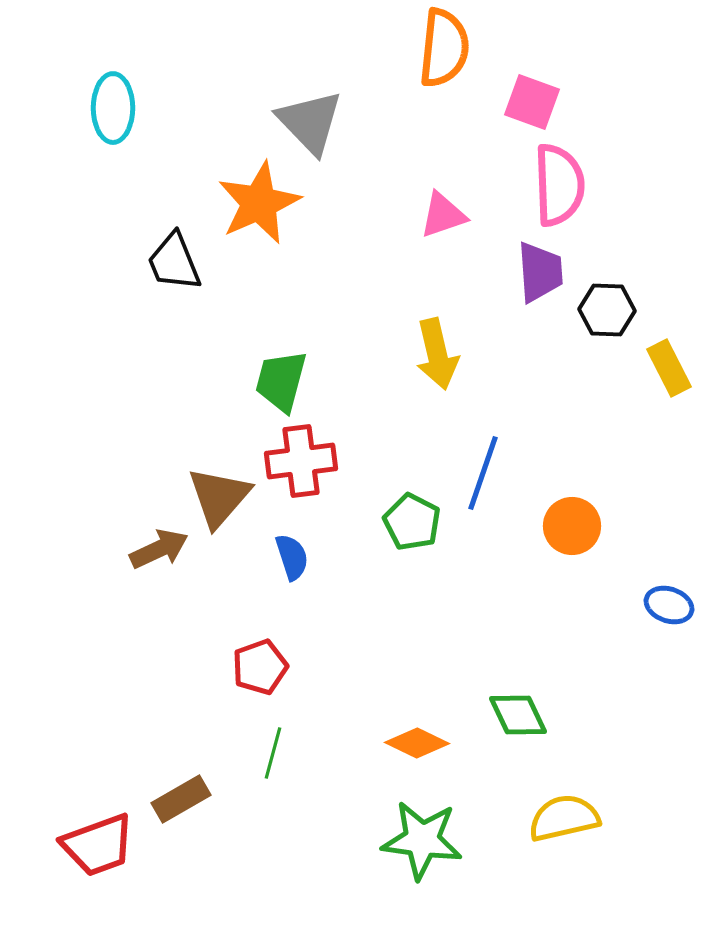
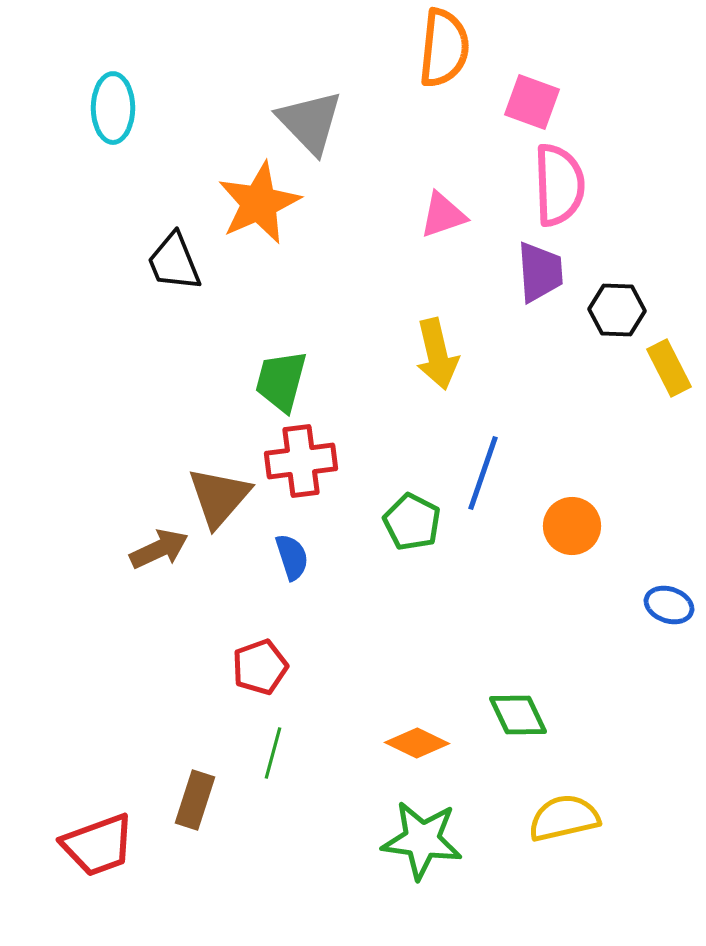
black hexagon: moved 10 px right
brown rectangle: moved 14 px right, 1 px down; rotated 42 degrees counterclockwise
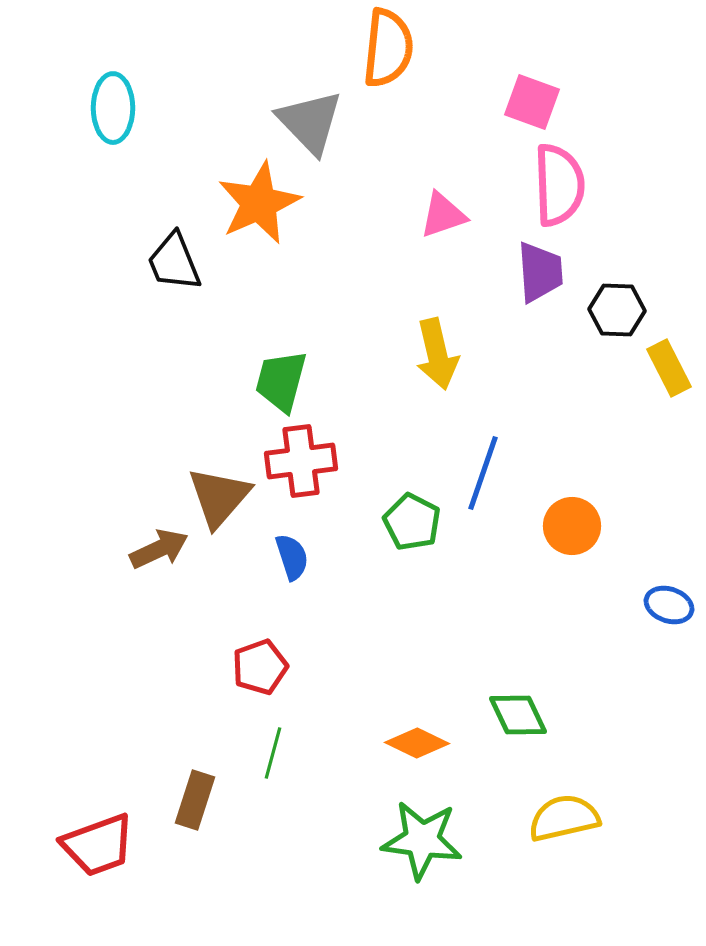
orange semicircle: moved 56 px left
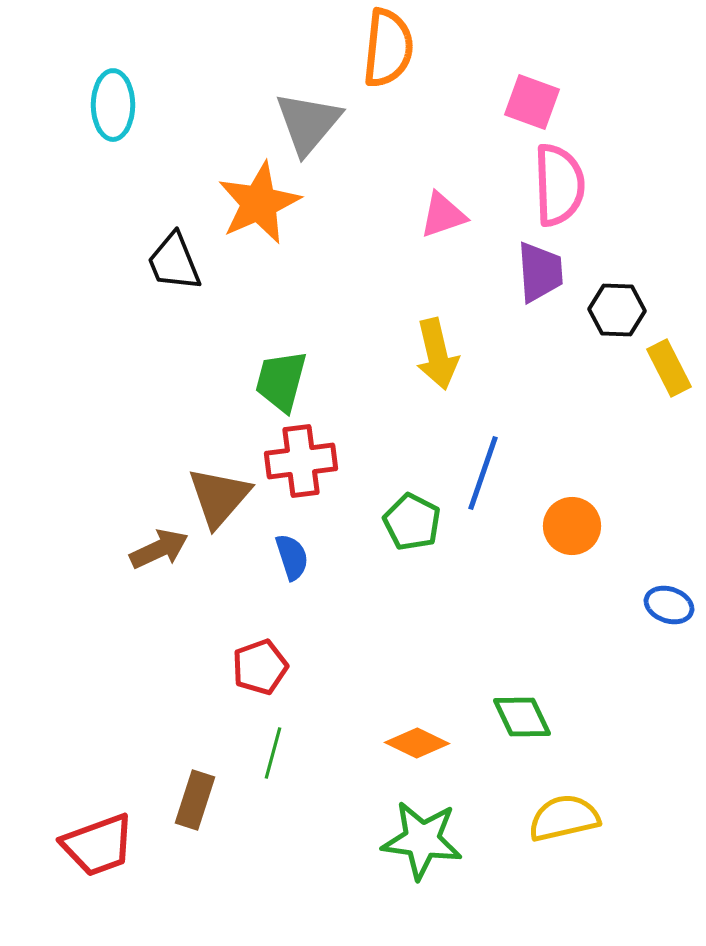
cyan ellipse: moved 3 px up
gray triangle: moved 2 px left, 1 px down; rotated 24 degrees clockwise
green diamond: moved 4 px right, 2 px down
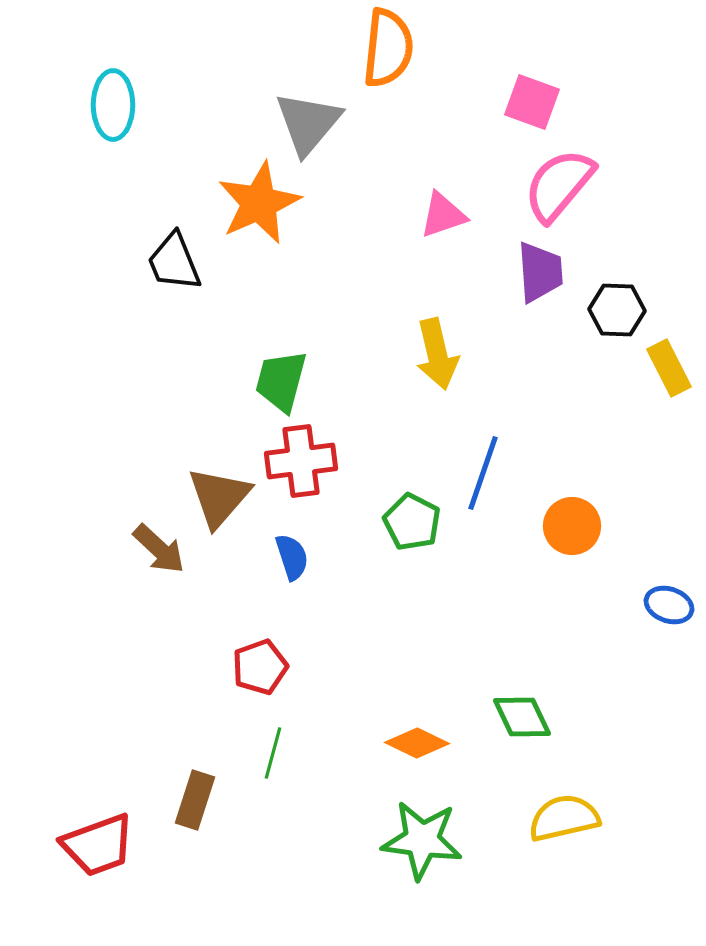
pink semicircle: rotated 138 degrees counterclockwise
brown arrow: rotated 68 degrees clockwise
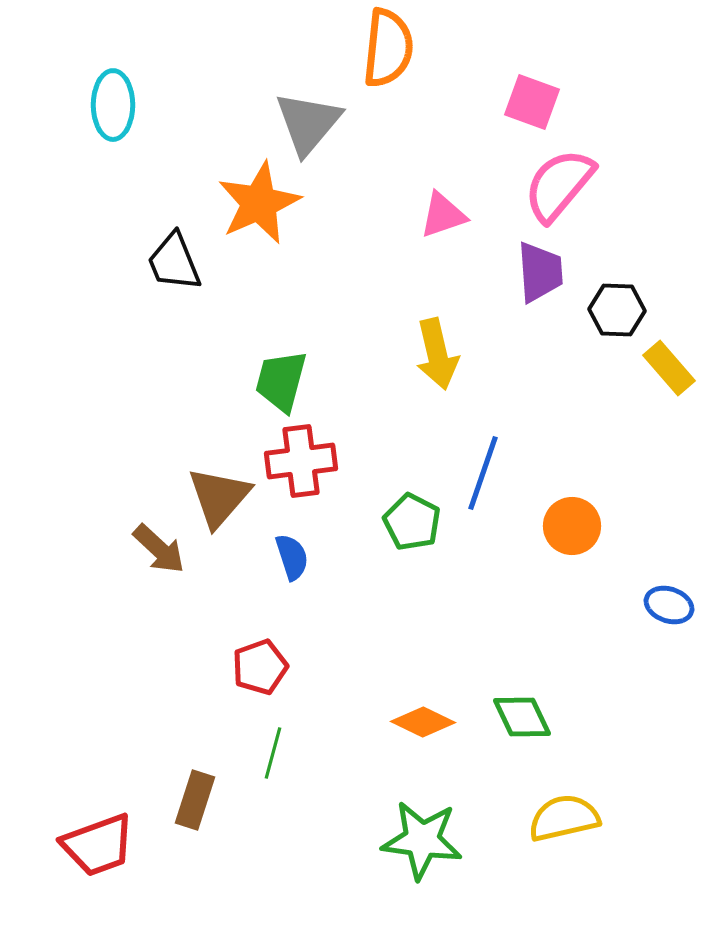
yellow rectangle: rotated 14 degrees counterclockwise
orange diamond: moved 6 px right, 21 px up
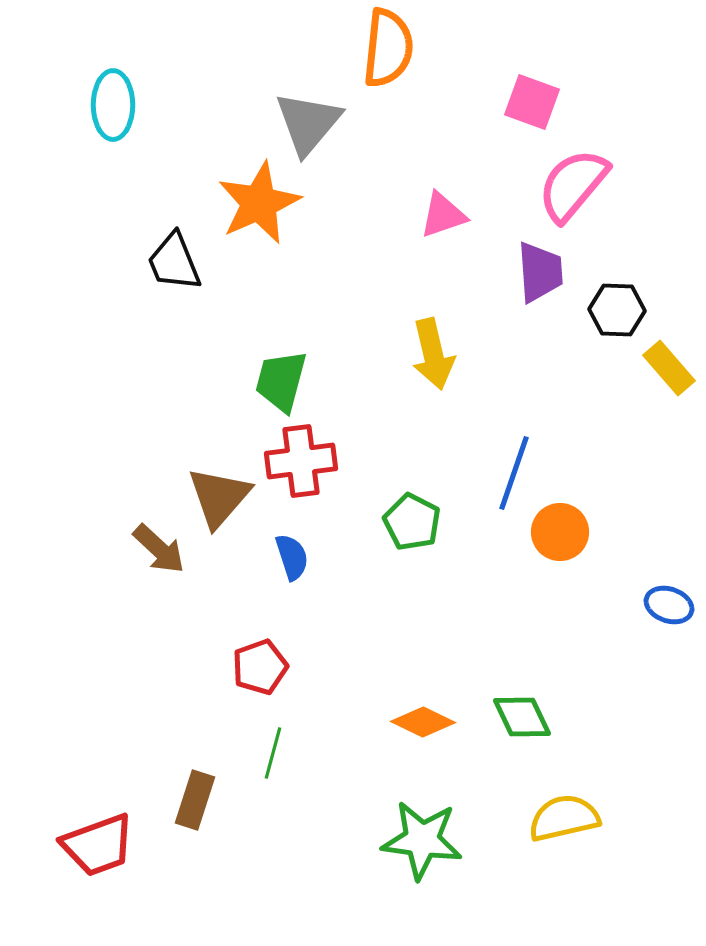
pink semicircle: moved 14 px right
yellow arrow: moved 4 px left
blue line: moved 31 px right
orange circle: moved 12 px left, 6 px down
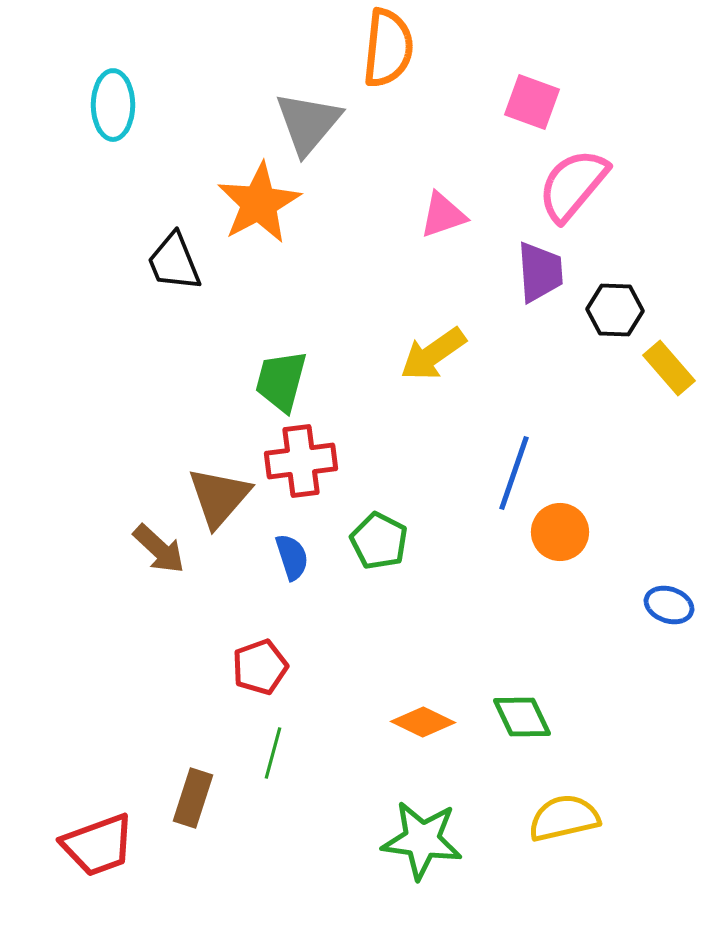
orange star: rotated 4 degrees counterclockwise
black hexagon: moved 2 px left
yellow arrow: rotated 68 degrees clockwise
green pentagon: moved 33 px left, 19 px down
brown rectangle: moved 2 px left, 2 px up
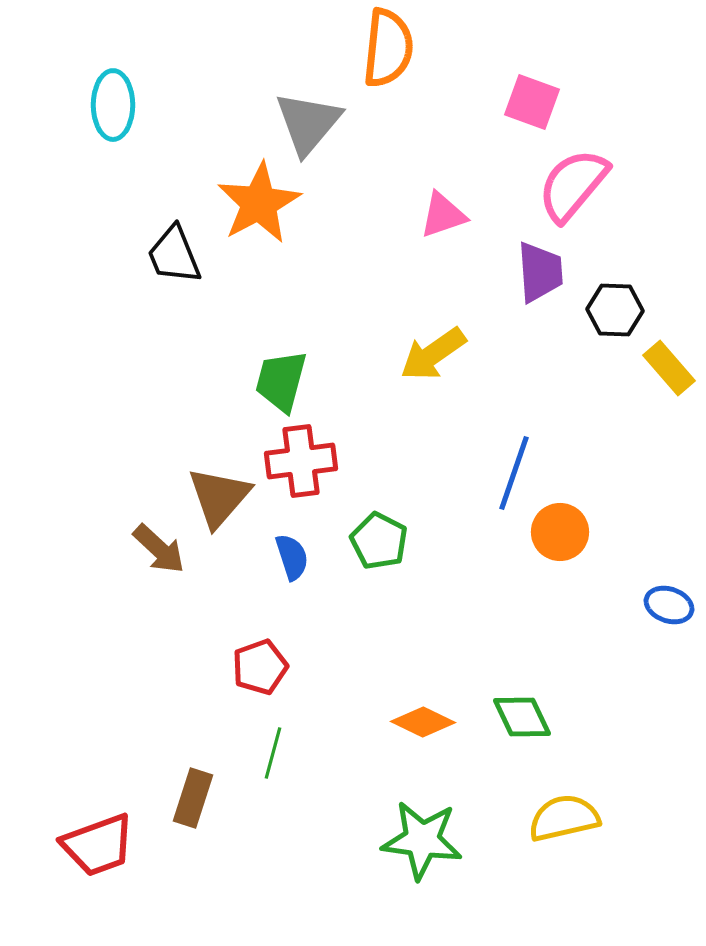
black trapezoid: moved 7 px up
